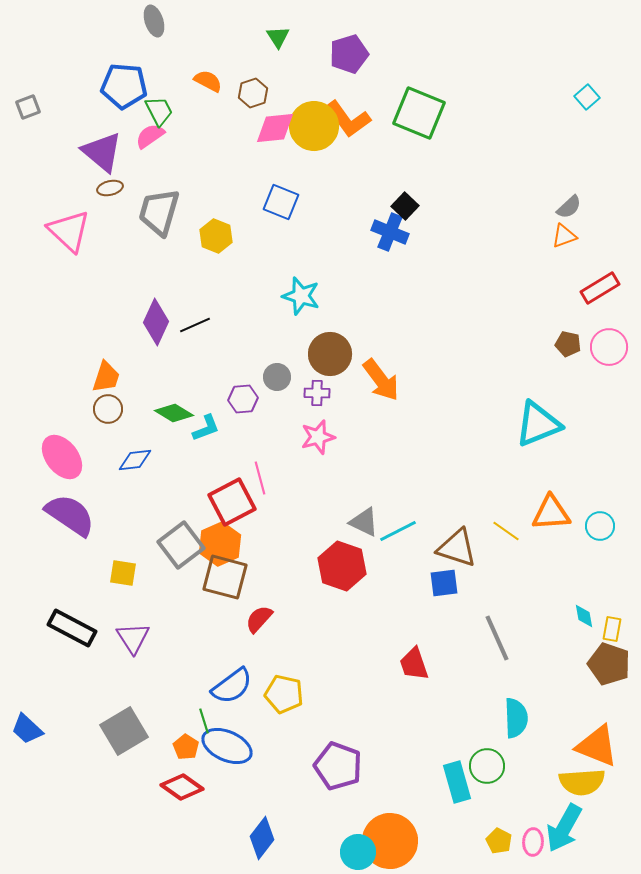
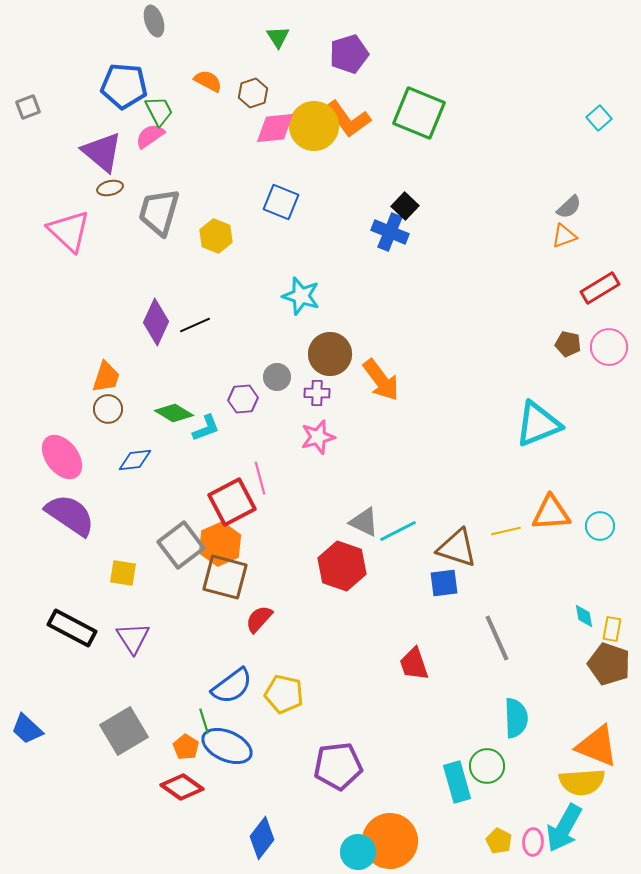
cyan square at (587, 97): moved 12 px right, 21 px down
yellow line at (506, 531): rotated 48 degrees counterclockwise
purple pentagon at (338, 766): rotated 27 degrees counterclockwise
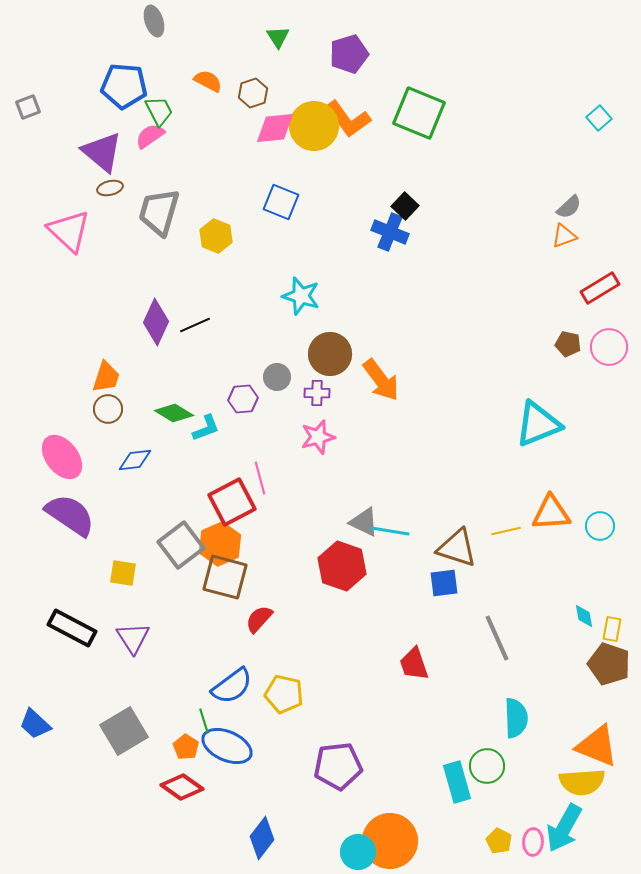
cyan line at (398, 531): moved 8 px left; rotated 36 degrees clockwise
blue trapezoid at (27, 729): moved 8 px right, 5 px up
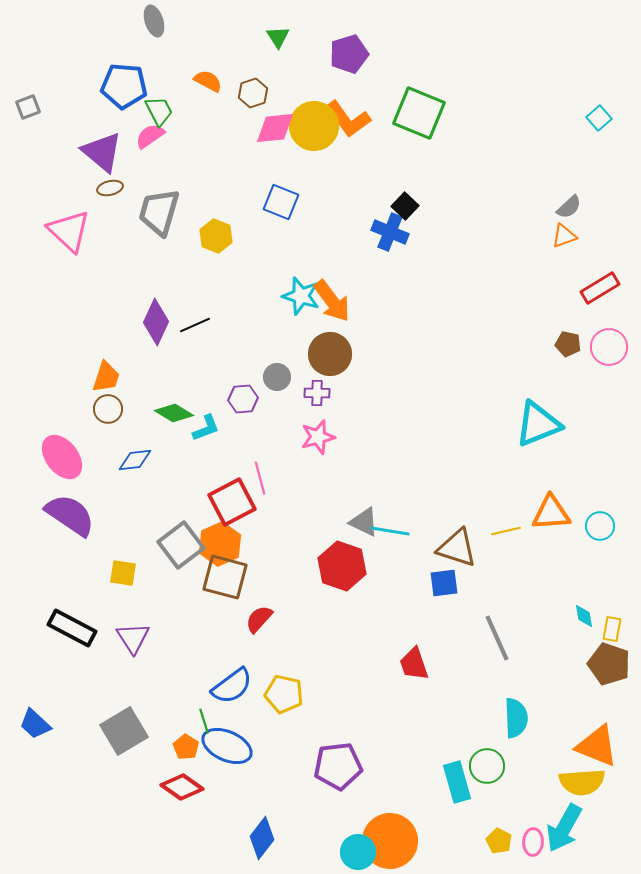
orange arrow at (381, 380): moved 49 px left, 79 px up
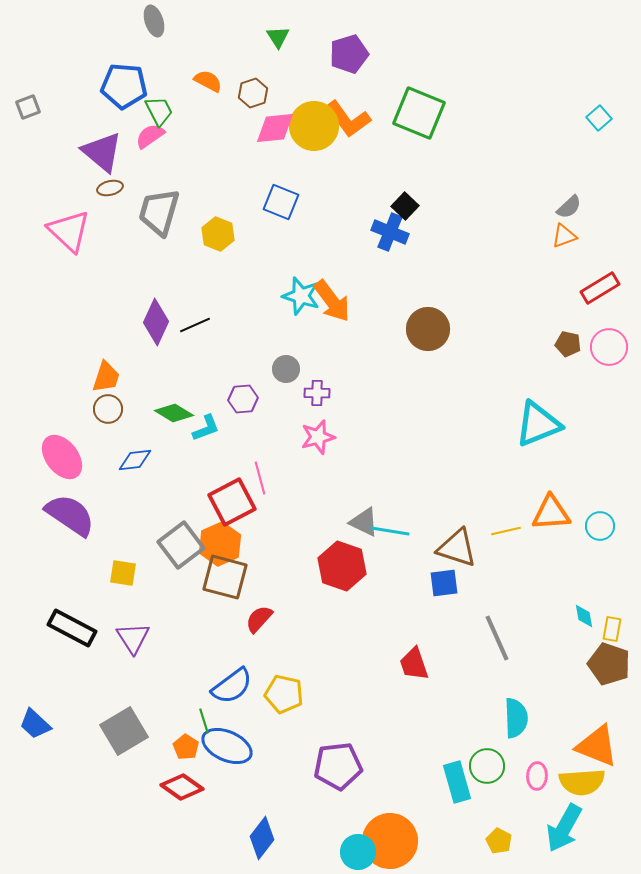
yellow hexagon at (216, 236): moved 2 px right, 2 px up
brown circle at (330, 354): moved 98 px right, 25 px up
gray circle at (277, 377): moved 9 px right, 8 px up
pink ellipse at (533, 842): moved 4 px right, 66 px up
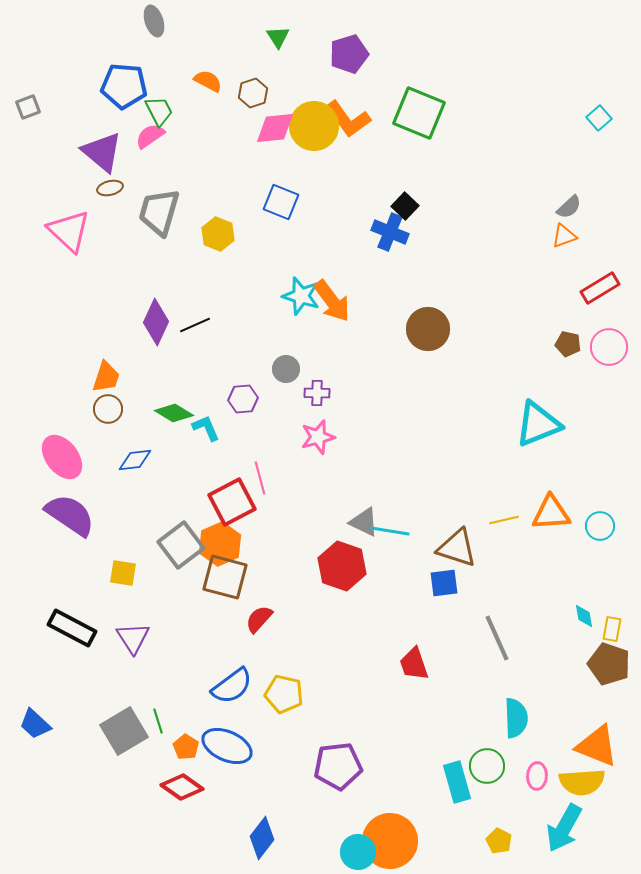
cyan L-shape at (206, 428): rotated 92 degrees counterclockwise
yellow line at (506, 531): moved 2 px left, 11 px up
green line at (204, 721): moved 46 px left
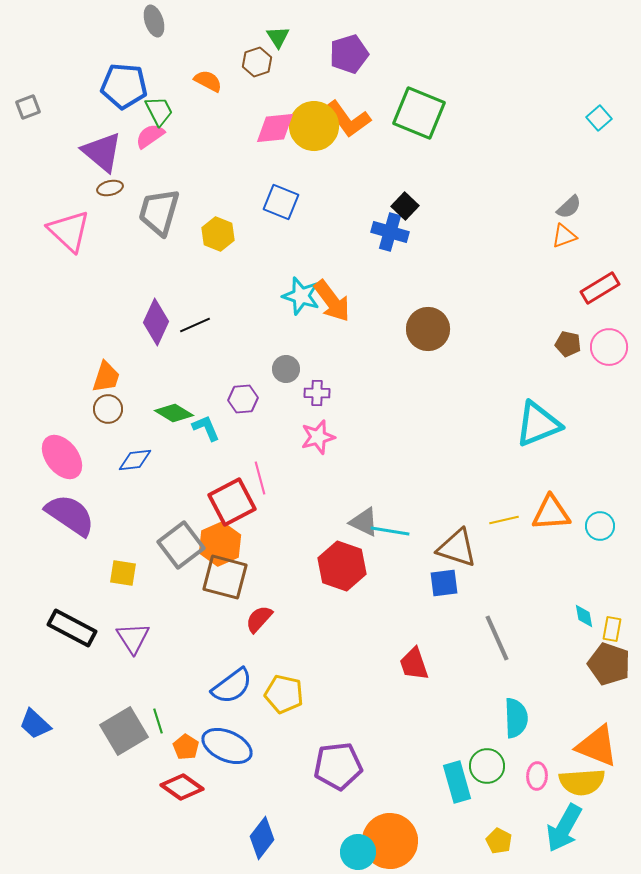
brown hexagon at (253, 93): moved 4 px right, 31 px up
blue cross at (390, 232): rotated 6 degrees counterclockwise
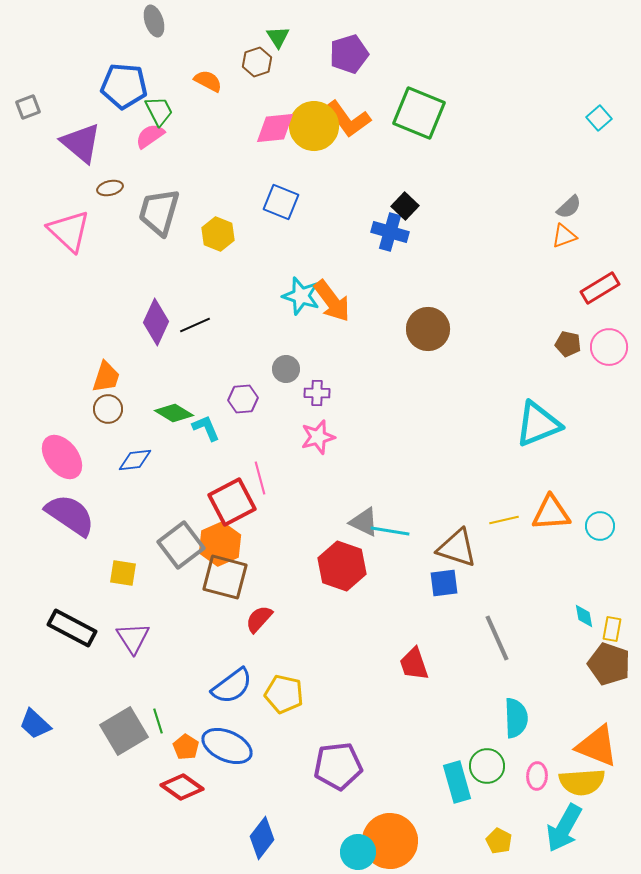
purple triangle at (102, 152): moved 21 px left, 9 px up
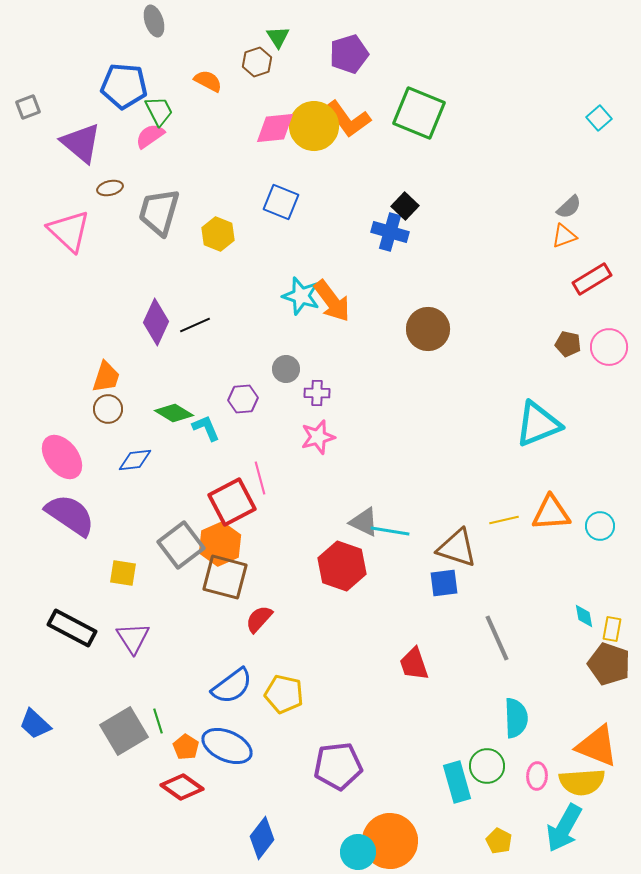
red rectangle at (600, 288): moved 8 px left, 9 px up
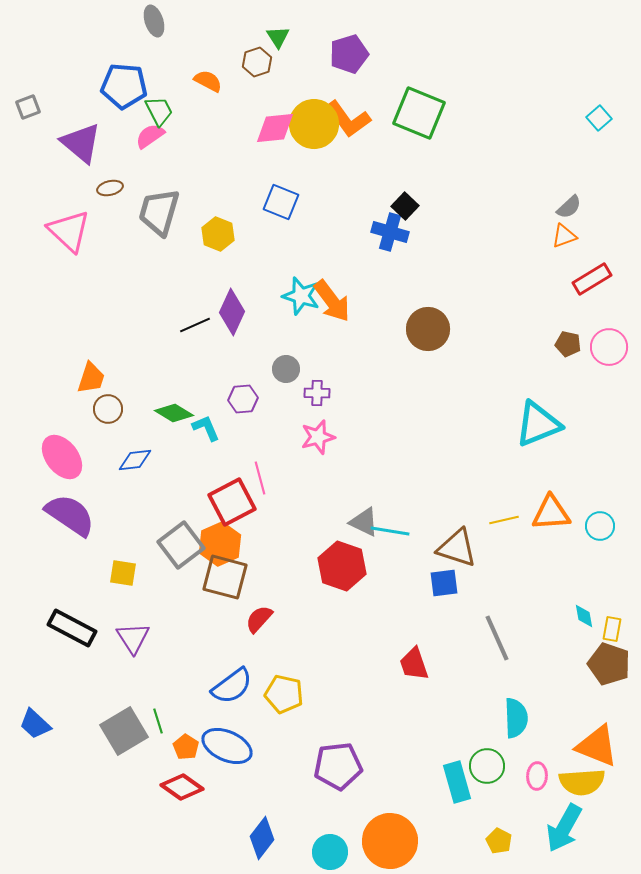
yellow circle at (314, 126): moved 2 px up
purple diamond at (156, 322): moved 76 px right, 10 px up
orange trapezoid at (106, 377): moved 15 px left, 1 px down
cyan circle at (358, 852): moved 28 px left
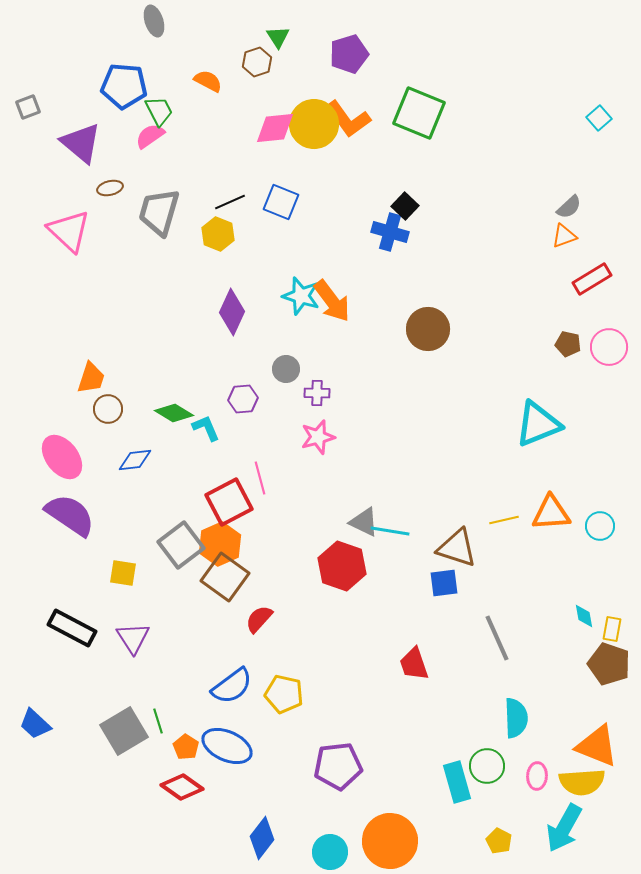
black line at (195, 325): moved 35 px right, 123 px up
red square at (232, 502): moved 3 px left
brown square at (225, 577): rotated 21 degrees clockwise
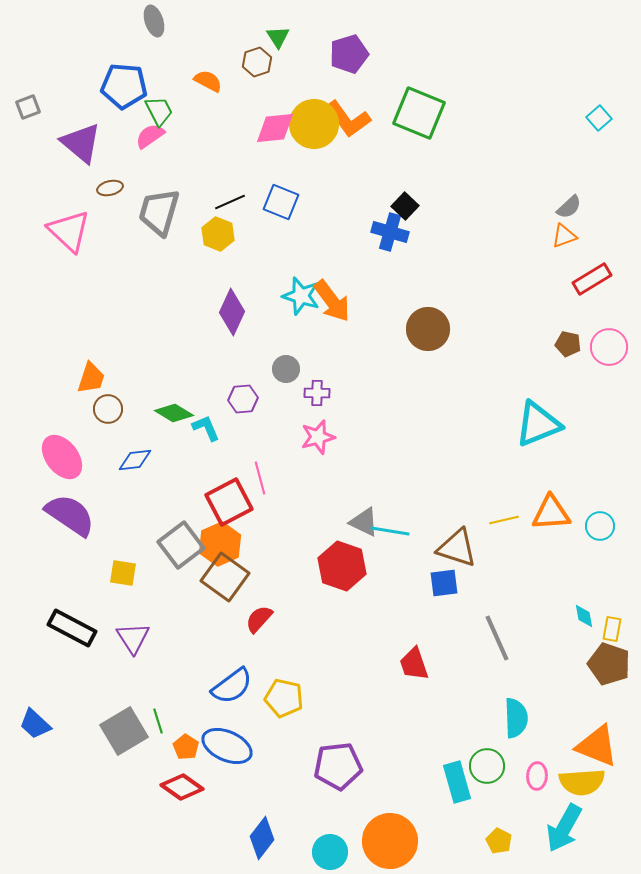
yellow pentagon at (284, 694): moved 4 px down
